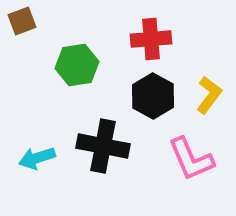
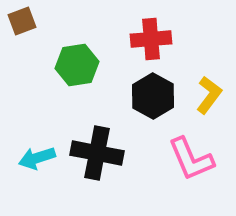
black cross: moved 6 px left, 7 px down
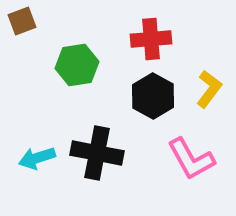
yellow L-shape: moved 6 px up
pink L-shape: rotated 6 degrees counterclockwise
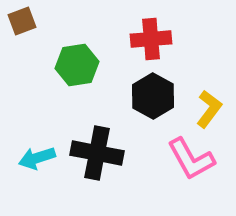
yellow L-shape: moved 20 px down
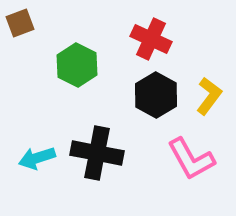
brown square: moved 2 px left, 2 px down
red cross: rotated 30 degrees clockwise
green hexagon: rotated 24 degrees counterclockwise
black hexagon: moved 3 px right, 1 px up
yellow L-shape: moved 13 px up
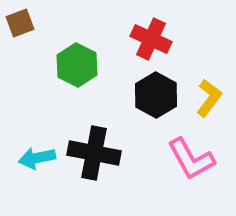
yellow L-shape: moved 2 px down
black cross: moved 3 px left
cyan arrow: rotated 6 degrees clockwise
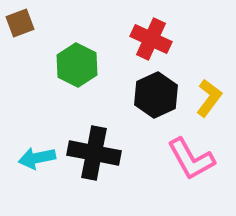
black hexagon: rotated 6 degrees clockwise
